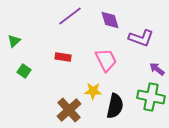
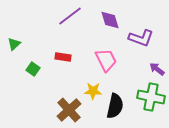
green triangle: moved 3 px down
green square: moved 9 px right, 2 px up
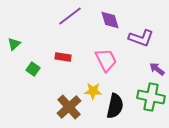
brown cross: moved 3 px up
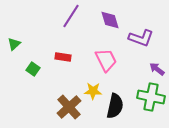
purple line: moved 1 px right; rotated 20 degrees counterclockwise
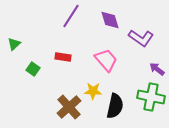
purple L-shape: rotated 15 degrees clockwise
pink trapezoid: rotated 15 degrees counterclockwise
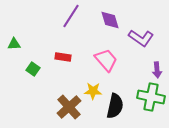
green triangle: rotated 40 degrees clockwise
purple arrow: moved 1 px down; rotated 133 degrees counterclockwise
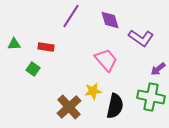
red rectangle: moved 17 px left, 10 px up
purple arrow: moved 1 px right, 1 px up; rotated 56 degrees clockwise
yellow star: rotated 12 degrees counterclockwise
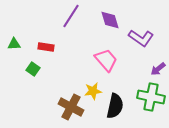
brown cross: moved 2 px right; rotated 20 degrees counterclockwise
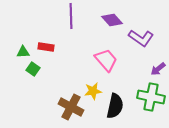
purple line: rotated 35 degrees counterclockwise
purple diamond: moved 2 px right; rotated 25 degrees counterclockwise
green triangle: moved 9 px right, 8 px down
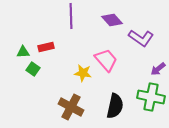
red rectangle: rotated 21 degrees counterclockwise
yellow star: moved 10 px left, 18 px up; rotated 18 degrees clockwise
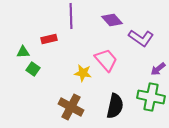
red rectangle: moved 3 px right, 8 px up
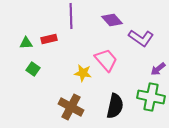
green triangle: moved 3 px right, 9 px up
